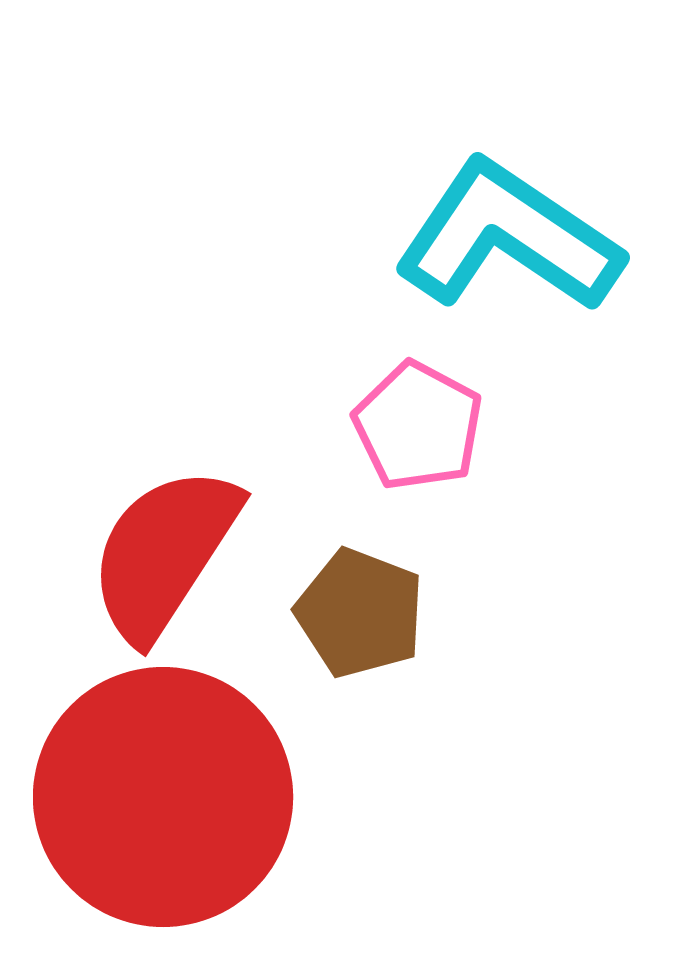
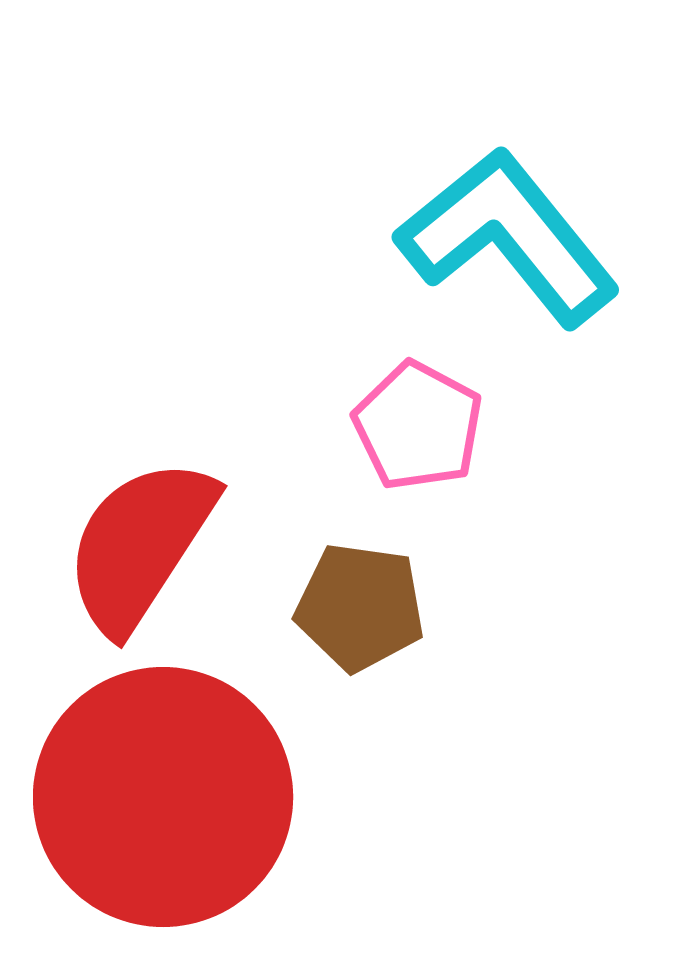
cyan L-shape: rotated 17 degrees clockwise
red semicircle: moved 24 px left, 8 px up
brown pentagon: moved 6 px up; rotated 13 degrees counterclockwise
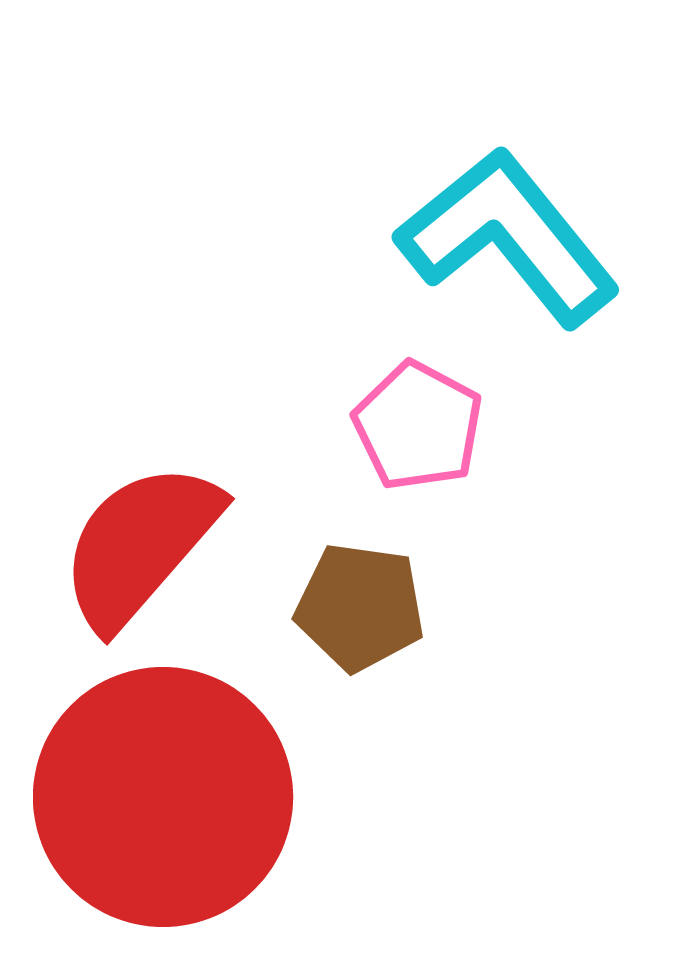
red semicircle: rotated 8 degrees clockwise
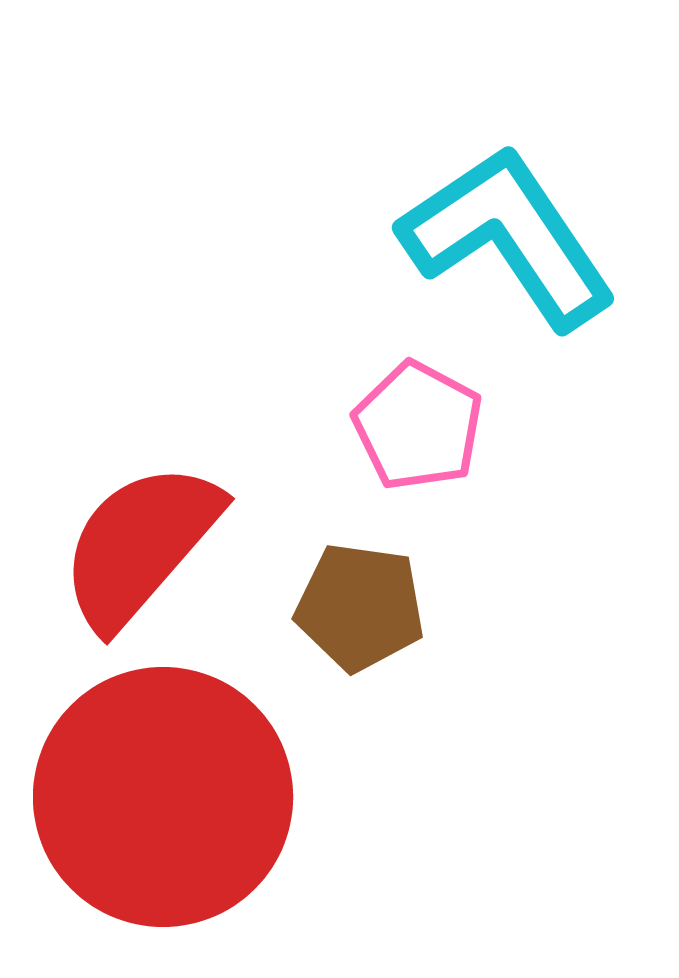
cyan L-shape: rotated 5 degrees clockwise
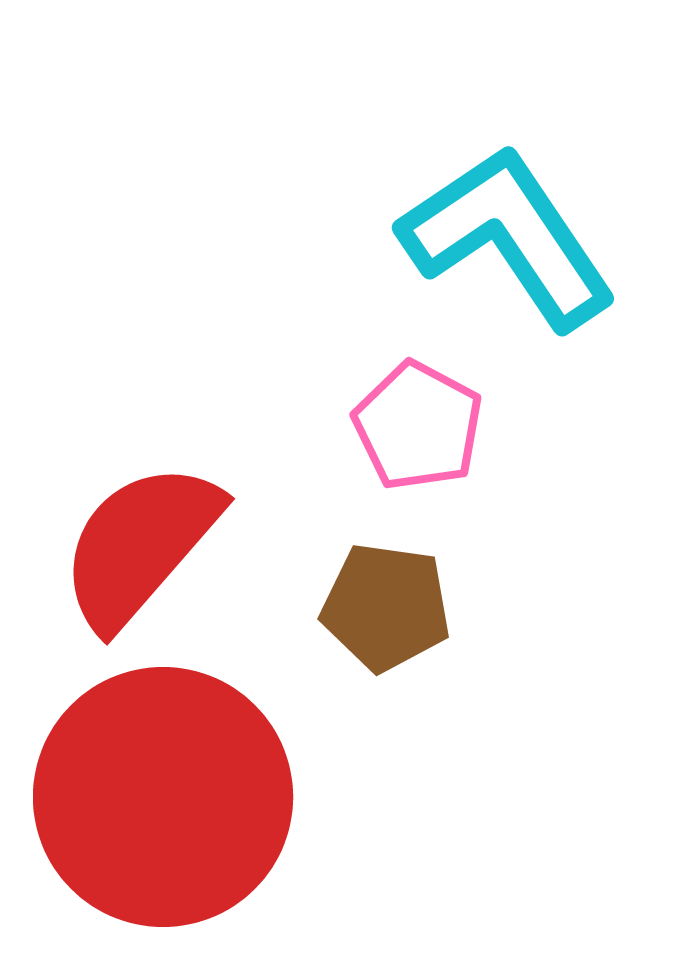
brown pentagon: moved 26 px right
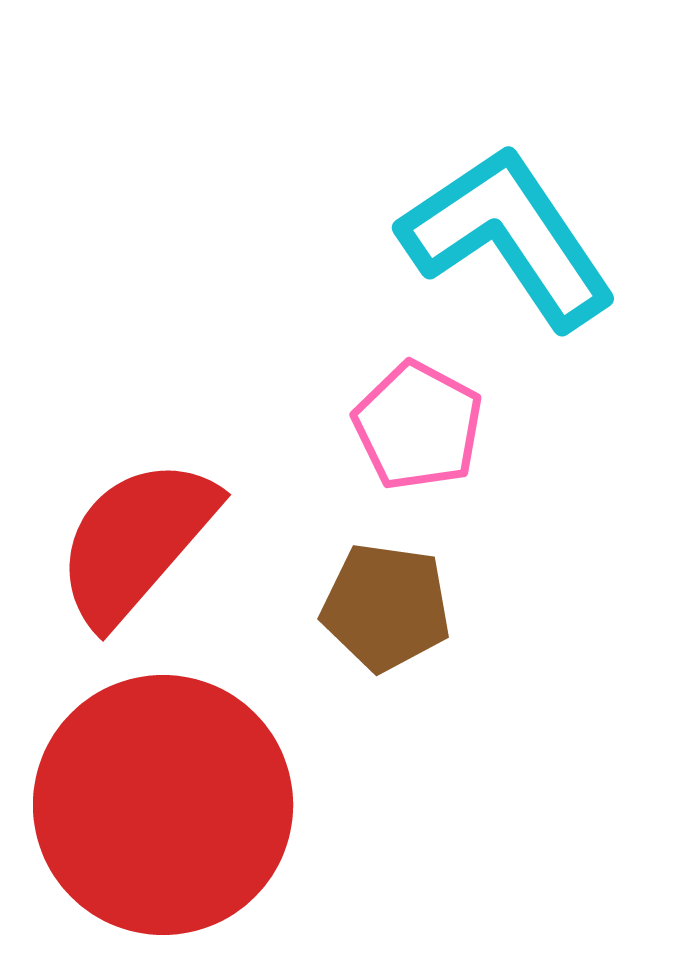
red semicircle: moved 4 px left, 4 px up
red circle: moved 8 px down
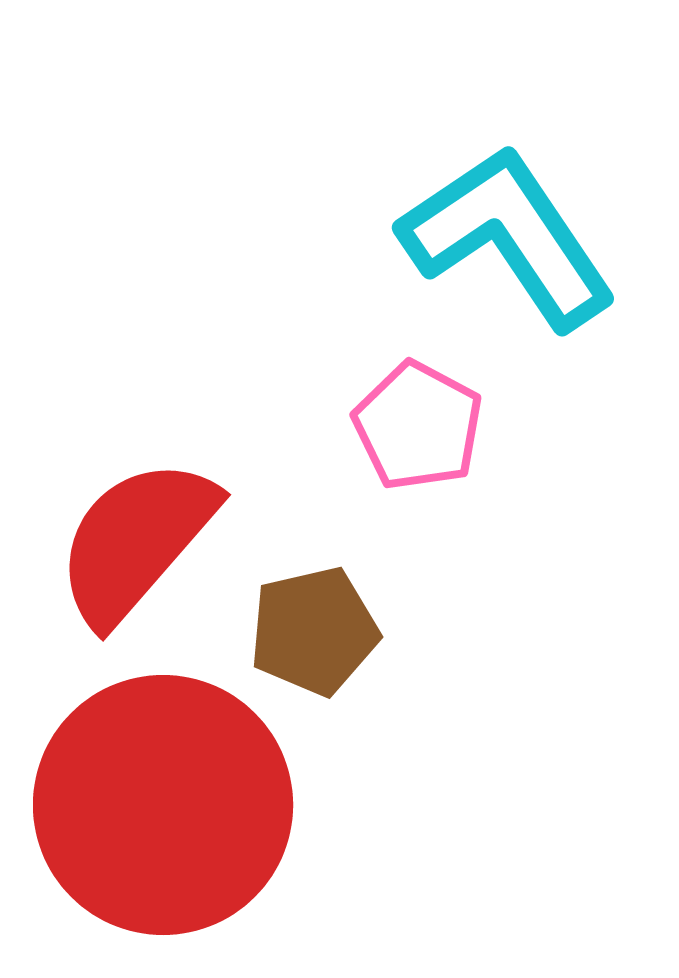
brown pentagon: moved 72 px left, 24 px down; rotated 21 degrees counterclockwise
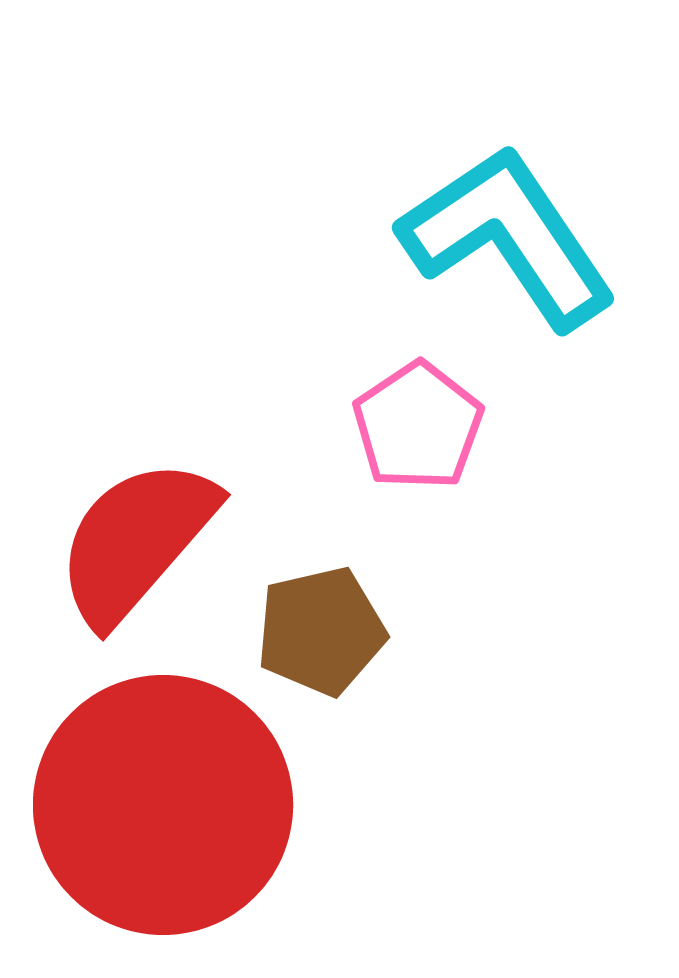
pink pentagon: rotated 10 degrees clockwise
brown pentagon: moved 7 px right
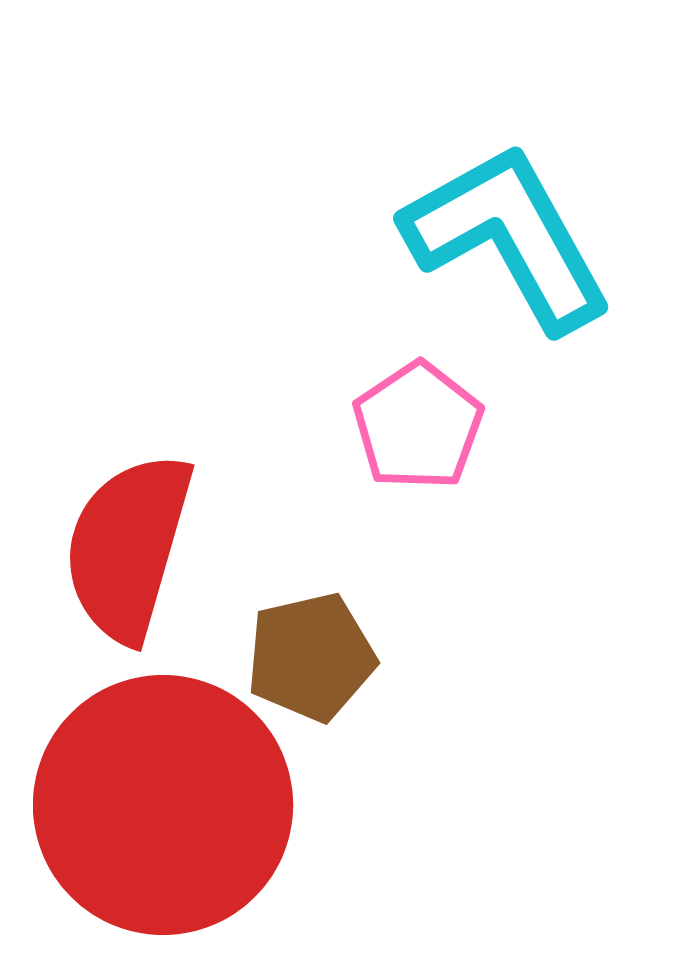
cyan L-shape: rotated 5 degrees clockwise
red semicircle: moved 8 px left, 6 px down; rotated 25 degrees counterclockwise
brown pentagon: moved 10 px left, 26 px down
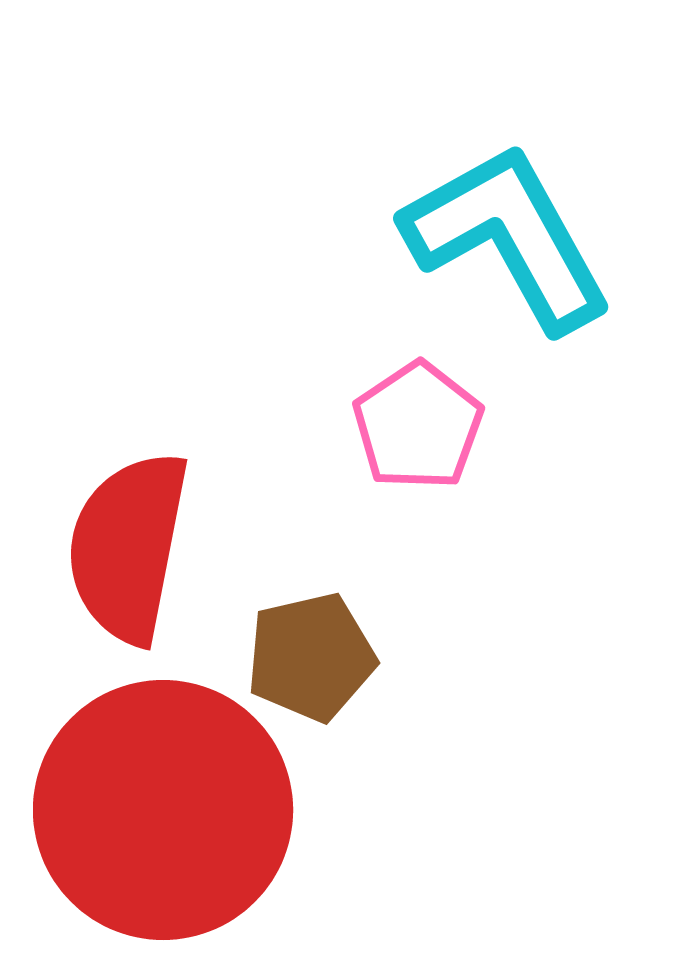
red semicircle: rotated 5 degrees counterclockwise
red circle: moved 5 px down
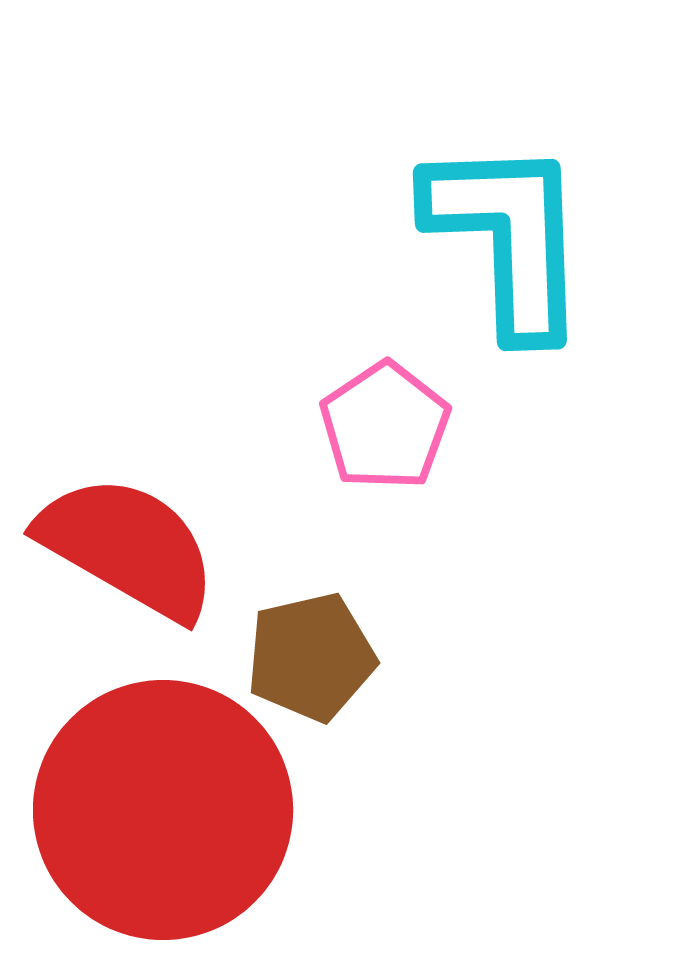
cyan L-shape: rotated 27 degrees clockwise
pink pentagon: moved 33 px left
red semicircle: rotated 109 degrees clockwise
